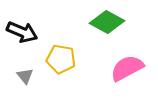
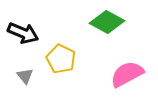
black arrow: moved 1 px right, 1 px down
yellow pentagon: rotated 16 degrees clockwise
pink semicircle: moved 6 px down
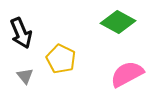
green diamond: moved 11 px right
black arrow: moved 2 px left; rotated 44 degrees clockwise
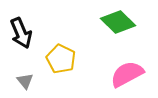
green diamond: rotated 16 degrees clockwise
gray triangle: moved 5 px down
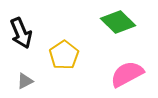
yellow pentagon: moved 3 px right, 4 px up; rotated 12 degrees clockwise
gray triangle: rotated 42 degrees clockwise
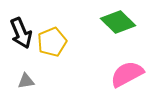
yellow pentagon: moved 12 px left, 13 px up; rotated 12 degrees clockwise
gray triangle: moved 1 px right; rotated 18 degrees clockwise
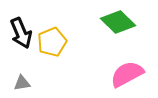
gray triangle: moved 4 px left, 2 px down
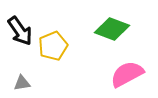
green diamond: moved 6 px left, 7 px down; rotated 24 degrees counterclockwise
black arrow: moved 1 px left, 2 px up; rotated 12 degrees counterclockwise
yellow pentagon: moved 1 px right, 4 px down
